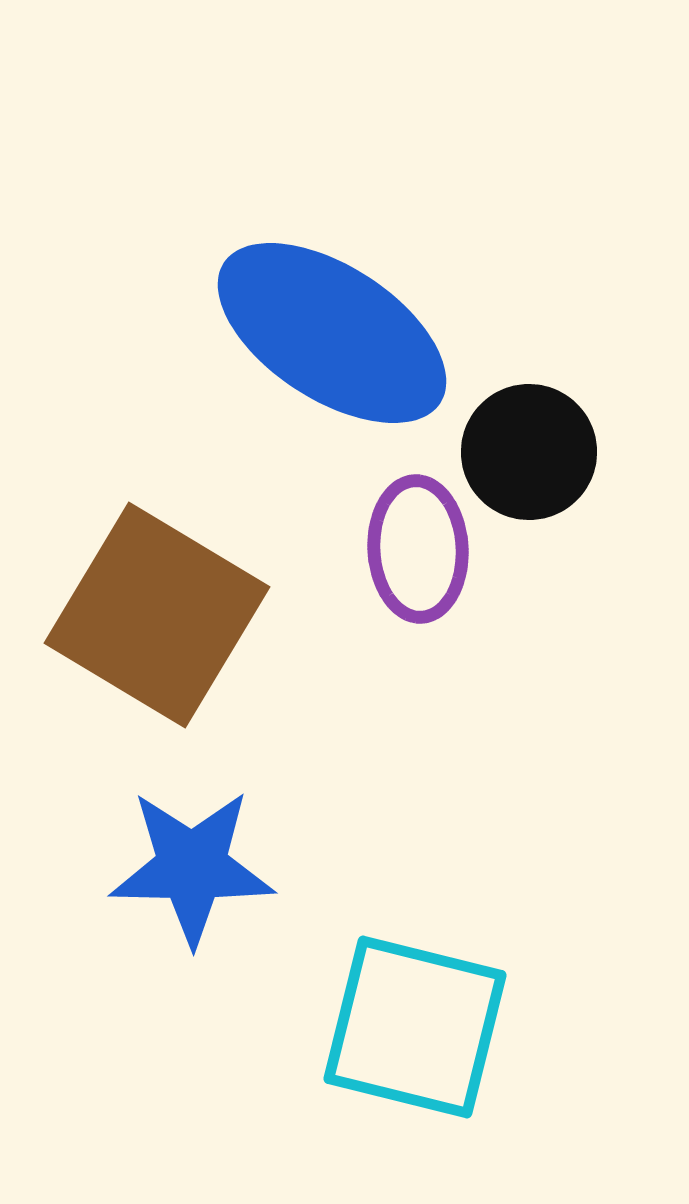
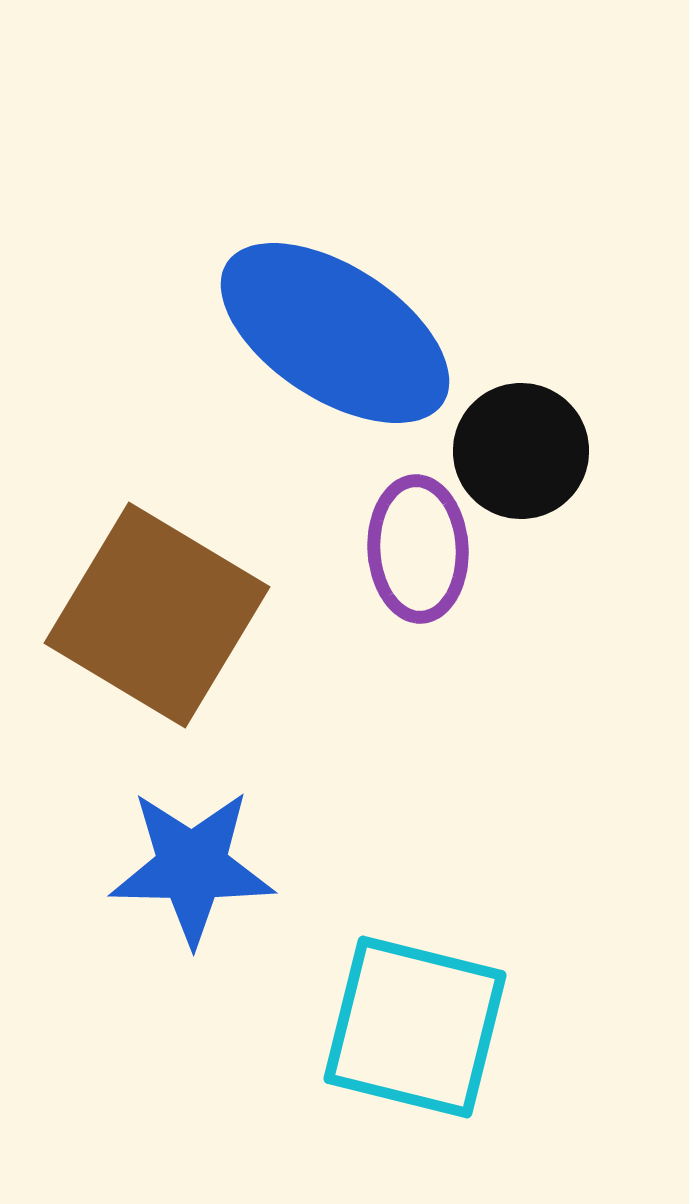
blue ellipse: moved 3 px right
black circle: moved 8 px left, 1 px up
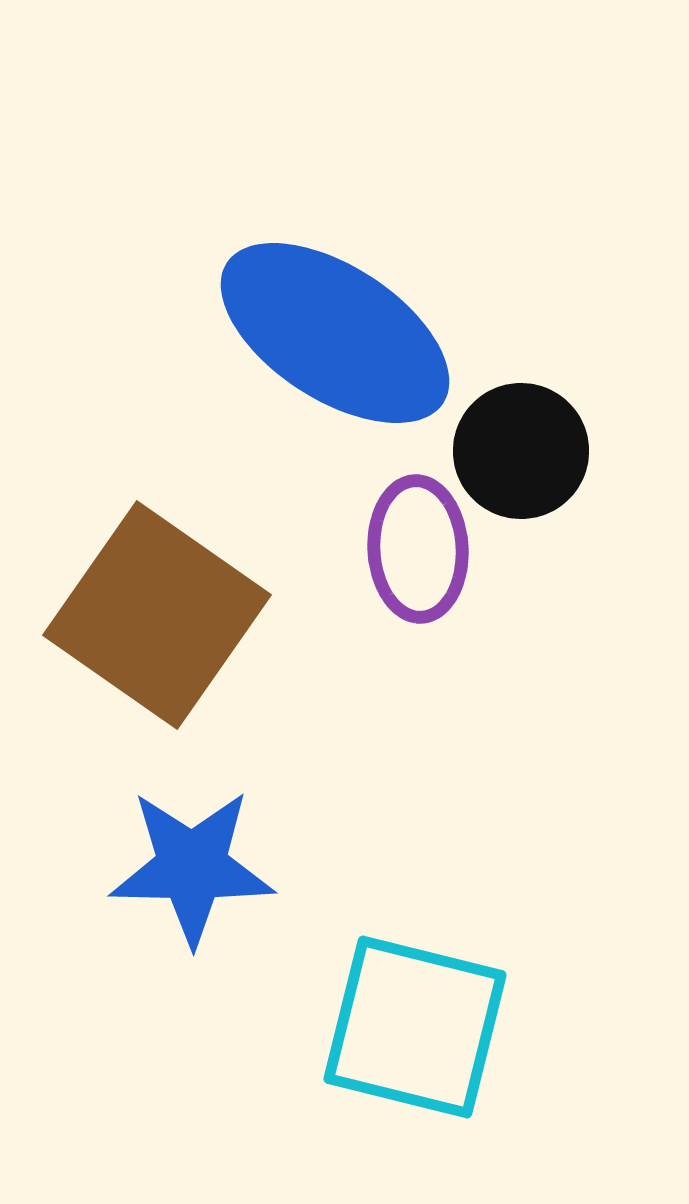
brown square: rotated 4 degrees clockwise
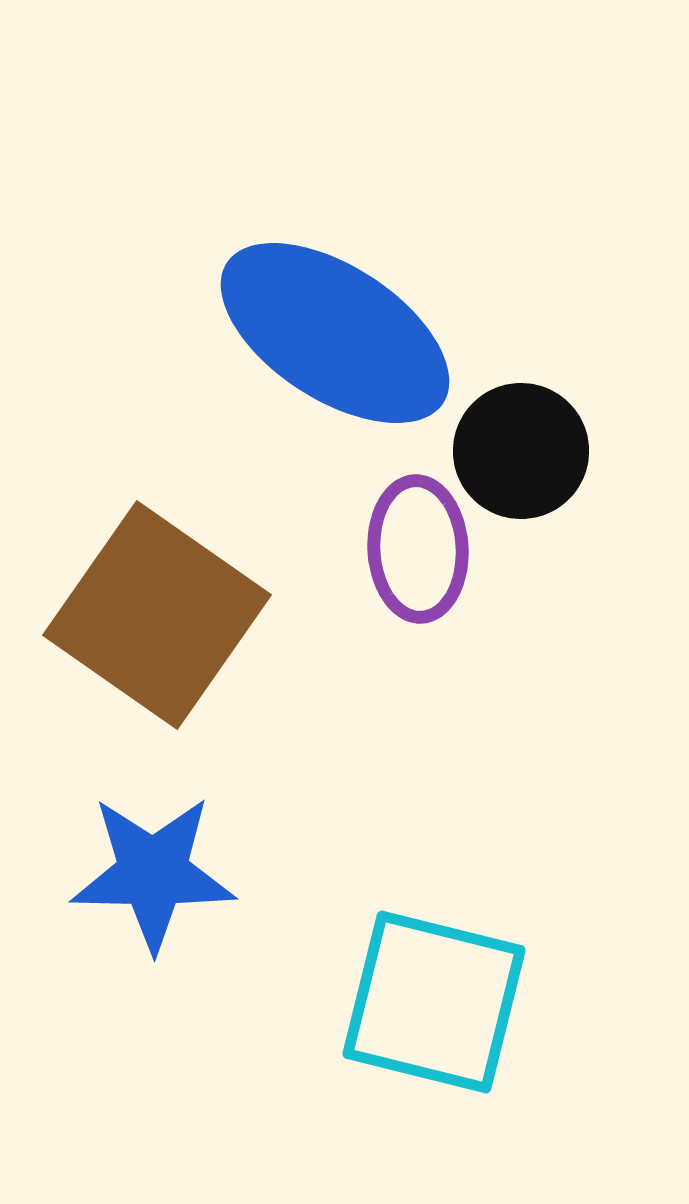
blue star: moved 39 px left, 6 px down
cyan square: moved 19 px right, 25 px up
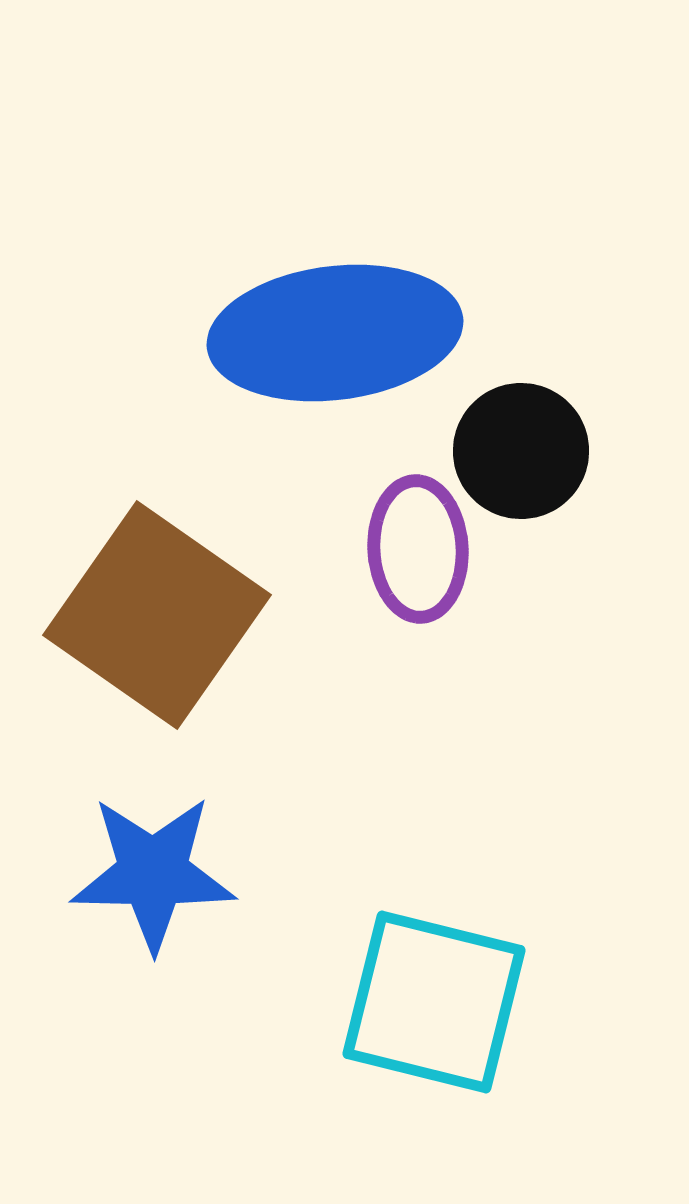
blue ellipse: rotated 40 degrees counterclockwise
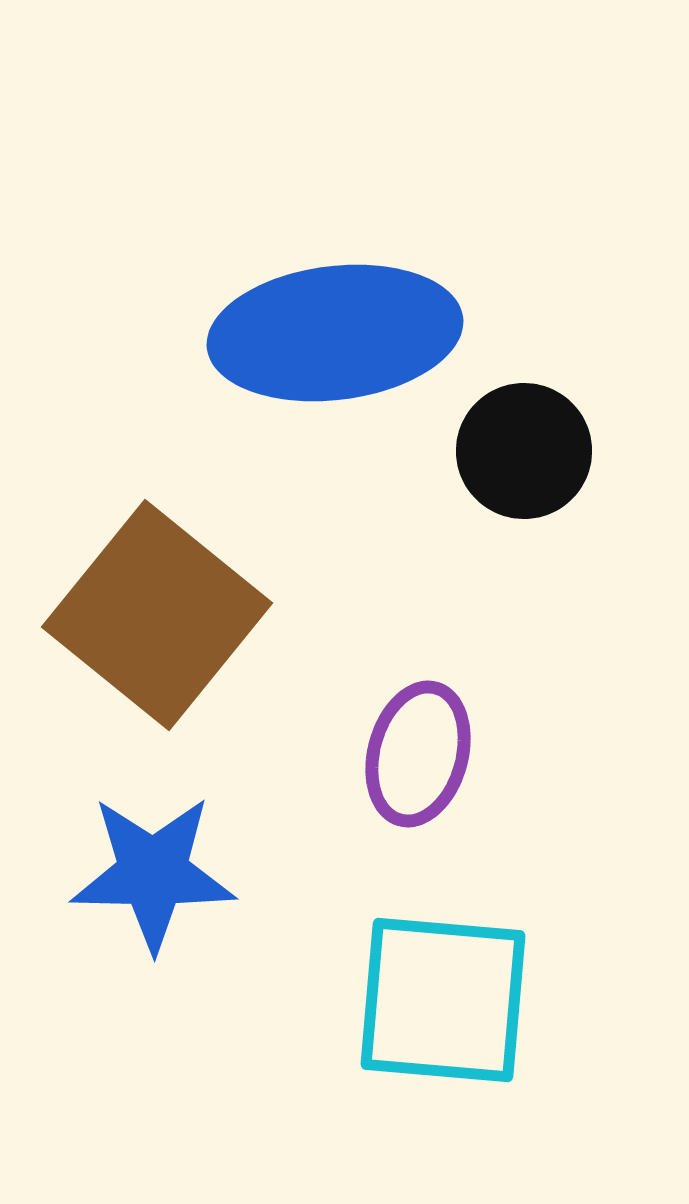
black circle: moved 3 px right
purple ellipse: moved 205 px down; rotated 18 degrees clockwise
brown square: rotated 4 degrees clockwise
cyan square: moved 9 px right, 2 px up; rotated 9 degrees counterclockwise
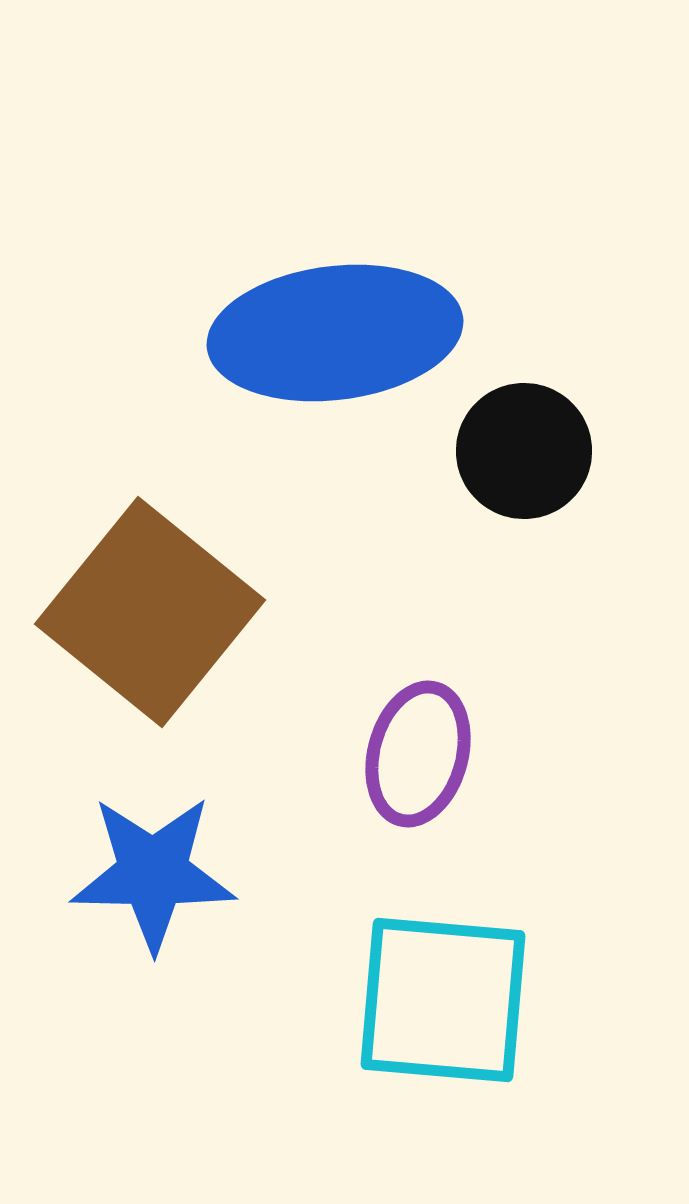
brown square: moved 7 px left, 3 px up
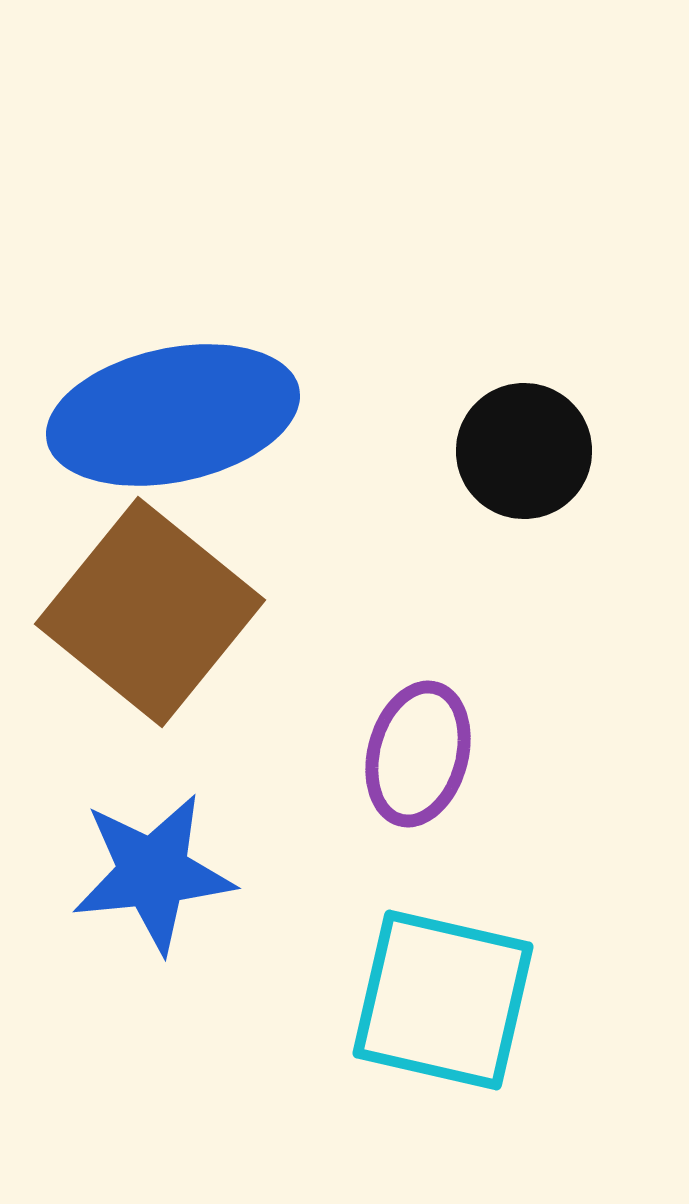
blue ellipse: moved 162 px left, 82 px down; rotated 5 degrees counterclockwise
blue star: rotated 7 degrees counterclockwise
cyan square: rotated 8 degrees clockwise
